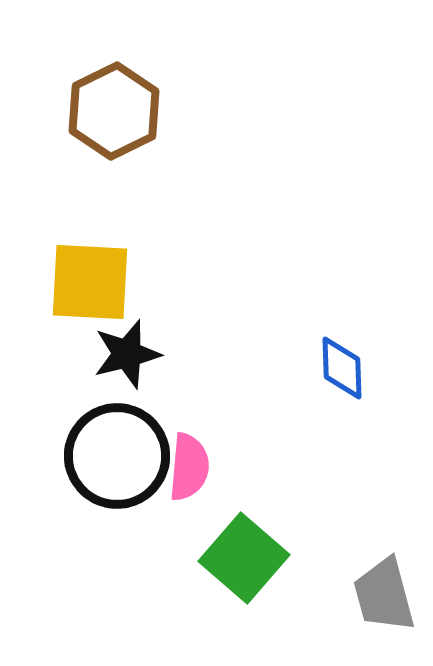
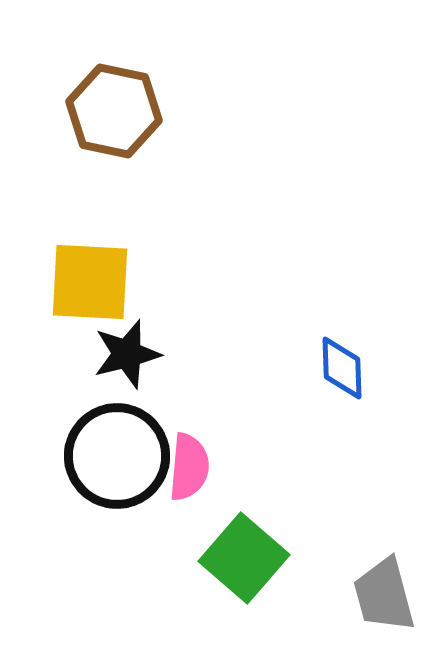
brown hexagon: rotated 22 degrees counterclockwise
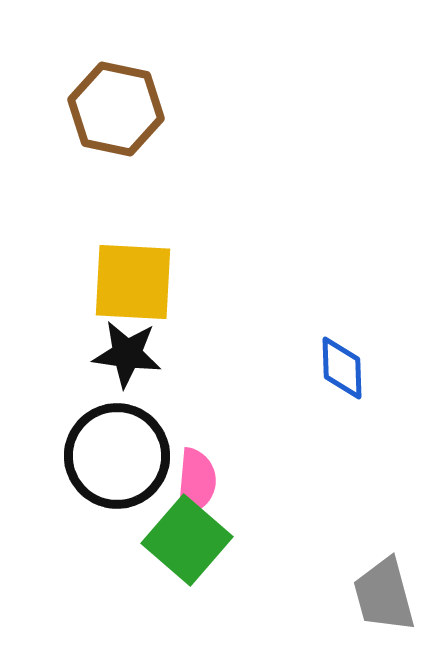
brown hexagon: moved 2 px right, 2 px up
yellow square: moved 43 px right
black star: rotated 22 degrees clockwise
pink semicircle: moved 7 px right, 15 px down
green square: moved 57 px left, 18 px up
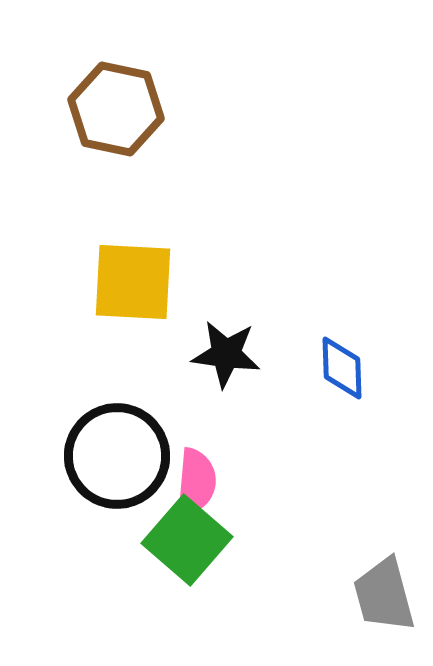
black star: moved 99 px right
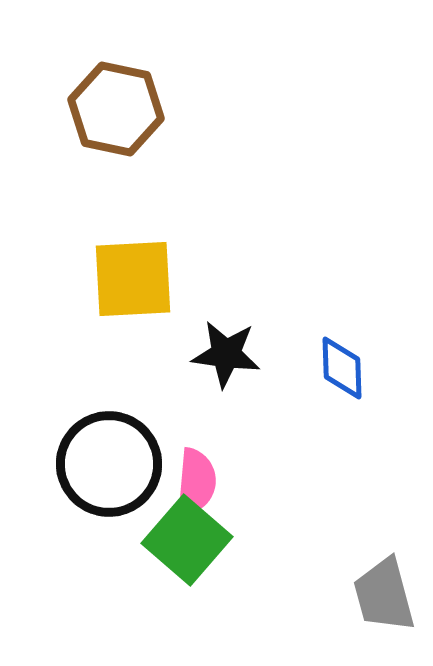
yellow square: moved 3 px up; rotated 6 degrees counterclockwise
black circle: moved 8 px left, 8 px down
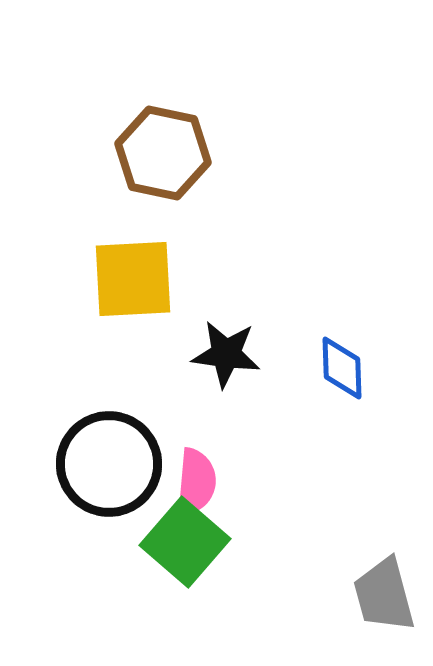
brown hexagon: moved 47 px right, 44 px down
green square: moved 2 px left, 2 px down
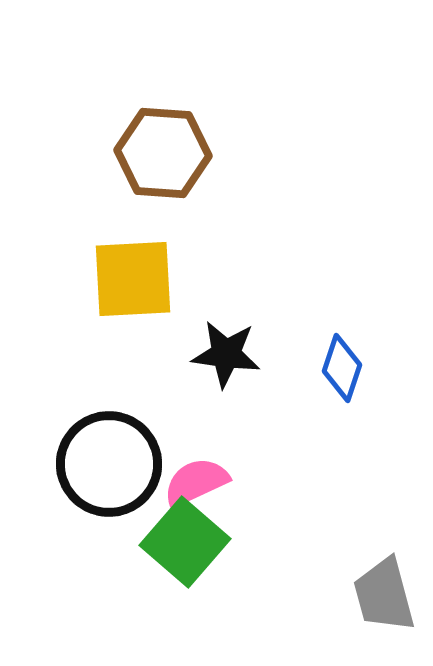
brown hexagon: rotated 8 degrees counterclockwise
blue diamond: rotated 20 degrees clockwise
pink semicircle: rotated 120 degrees counterclockwise
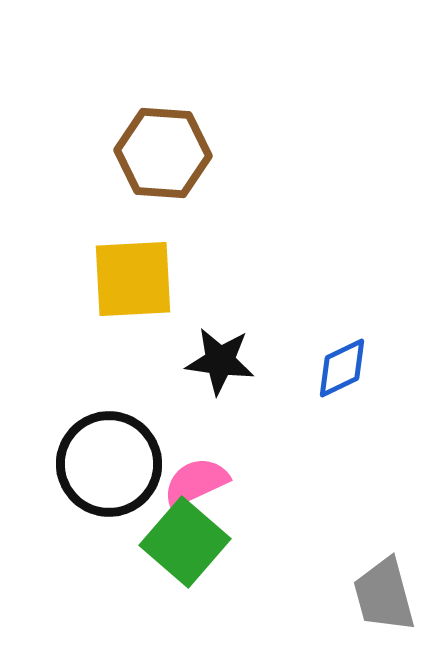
black star: moved 6 px left, 7 px down
blue diamond: rotated 46 degrees clockwise
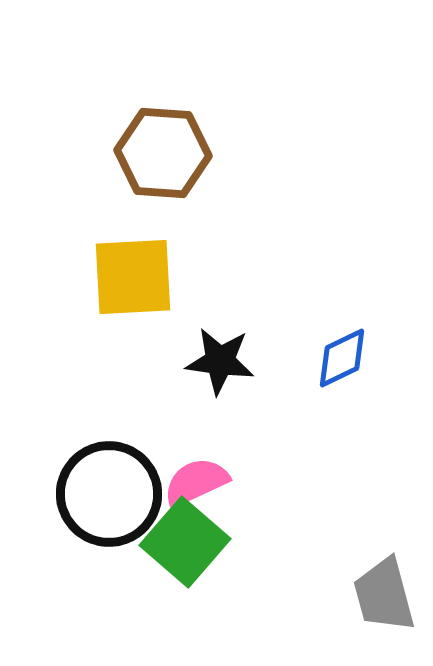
yellow square: moved 2 px up
blue diamond: moved 10 px up
black circle: moved 30 px down
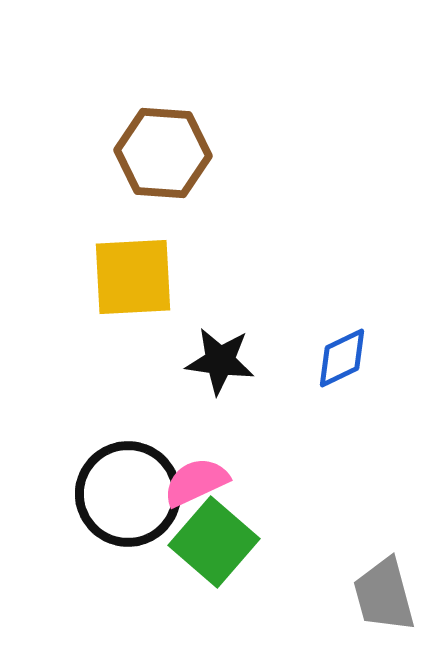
black circle: moved 19 px right
green square: moved 29 px right
